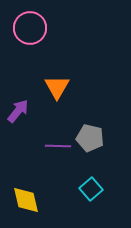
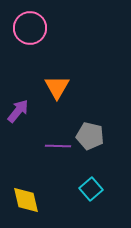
gray pentagon: moved 2 px up
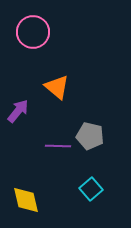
pink circle: moved 3 px right, 4 px down
orange triangle: rotated 20 degrees counterclockwise
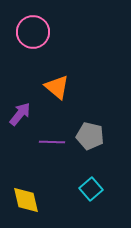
purple arrow: moved 2 px right, 3 px down
purple line: moved 6 px left, 4 px up
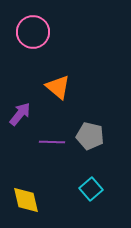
orange triangle: moved 1 px right
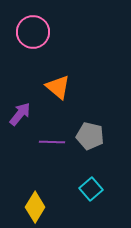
yellow diamond: moved 9 px right, 7 px down; rotated 44 degrees clockwise
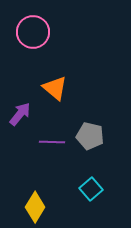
orange triangle: moved 3 px left, 1 px down
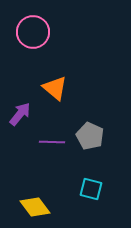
gray pentagon: rotated 12 degrees clockwise
cyan square: rotated 35 degrees counterclockwise
yellow diamond: rotated 68 degrees counterclockwise
